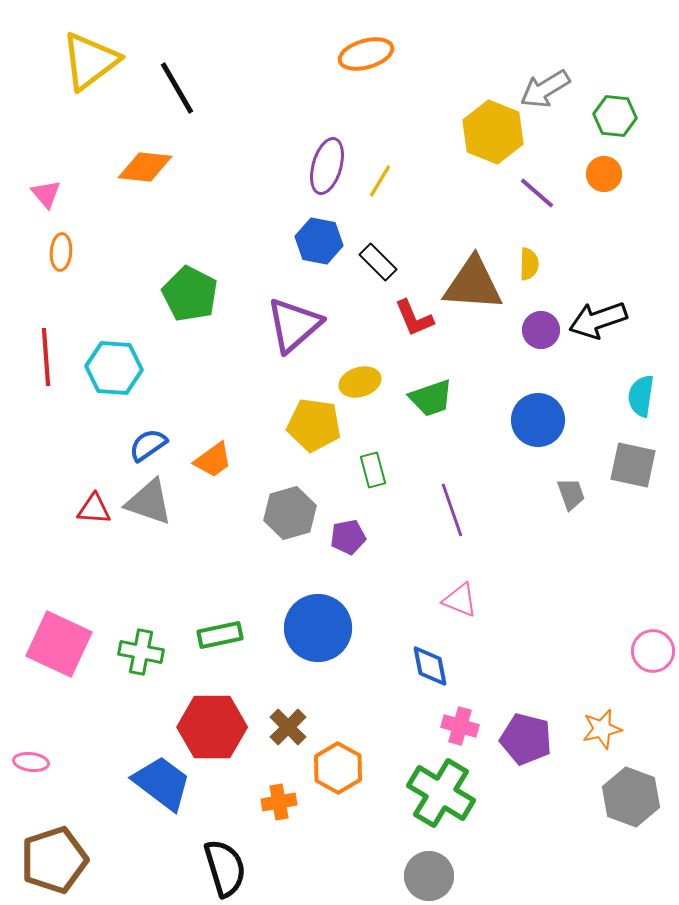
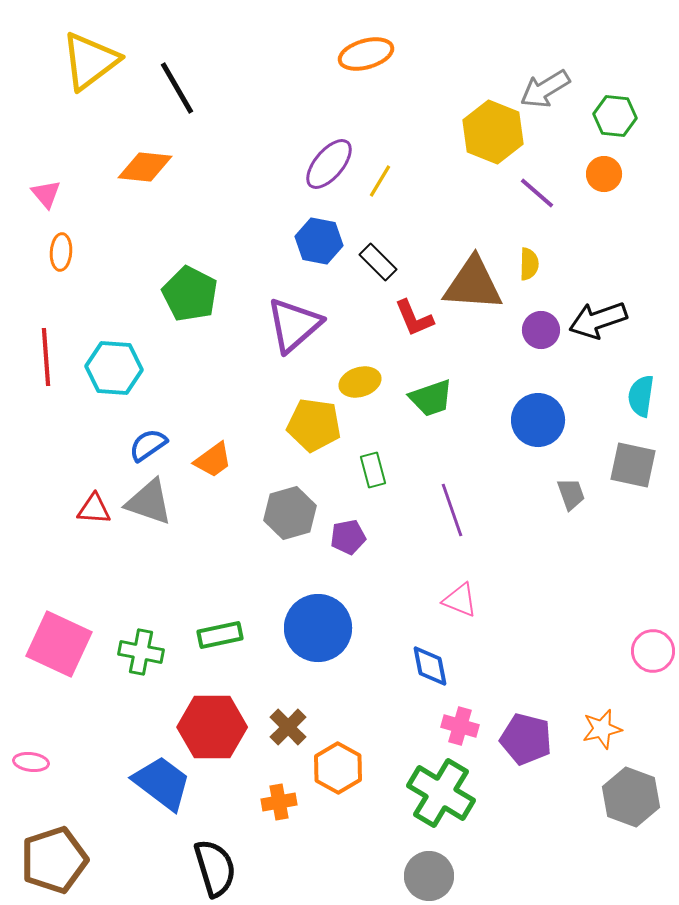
purple ellipse at (327, 166): moved 2 px right, 2 px up; rotated 24 degrees clockwise
black semicircle at (225, 868): moved 10 px left
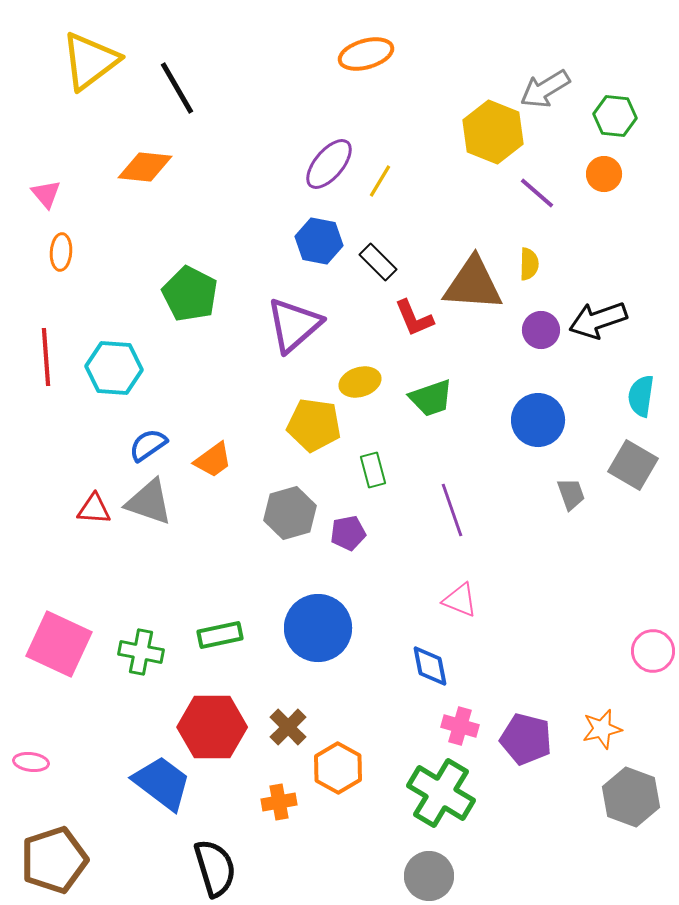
gray square at (633, 465): rotated 18 degrees clockwise
purple pentagon at (348, 537): moved 4 px up
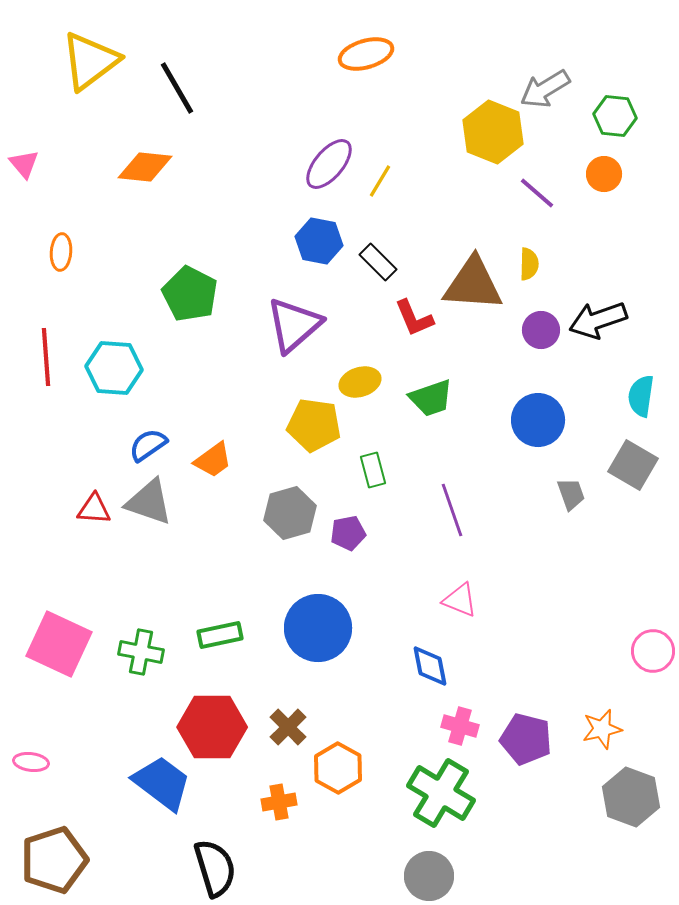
pink triangle at (46, 194): moved 22 px left, 30 px up
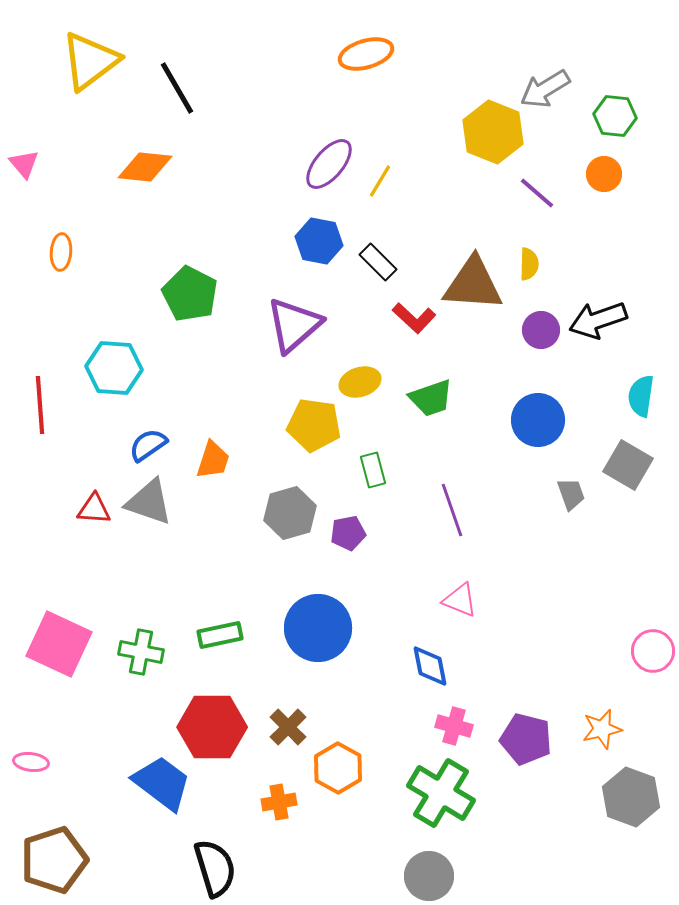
red L-shape at (414, 318): rotated 24 degrees counterclockwise
red line at (46, 357): moved 6 px left, 48 px down
orange trapezoid at (213, 460): rotated 36 degrees counterclockwise
gray square at (633, 465): moved 5 px left
pink cross at (460, 726): moved 6 px left
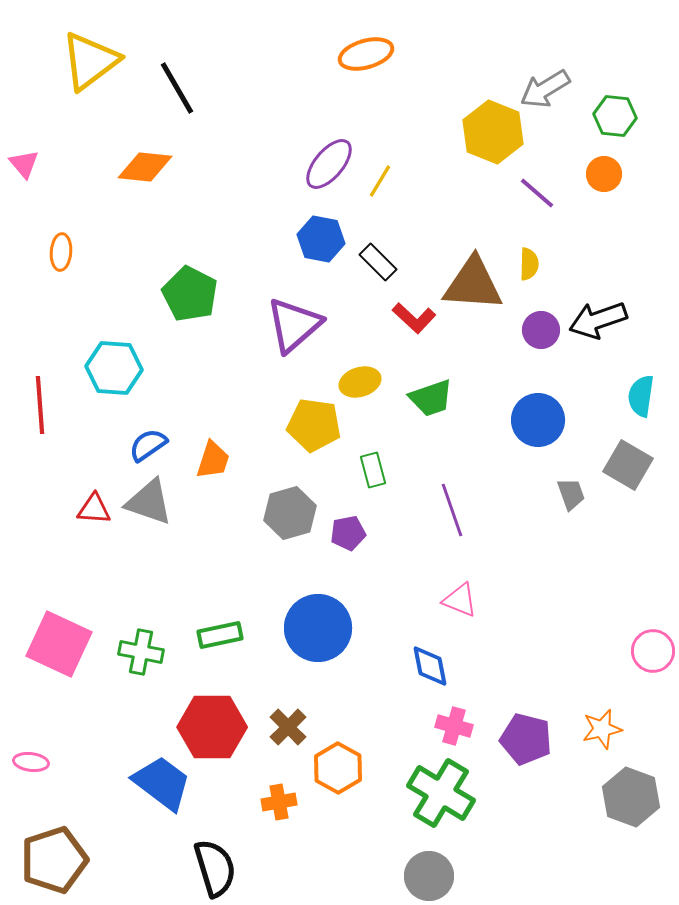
blue hexagon at (319, 241): moved 2 px right, 2 px up
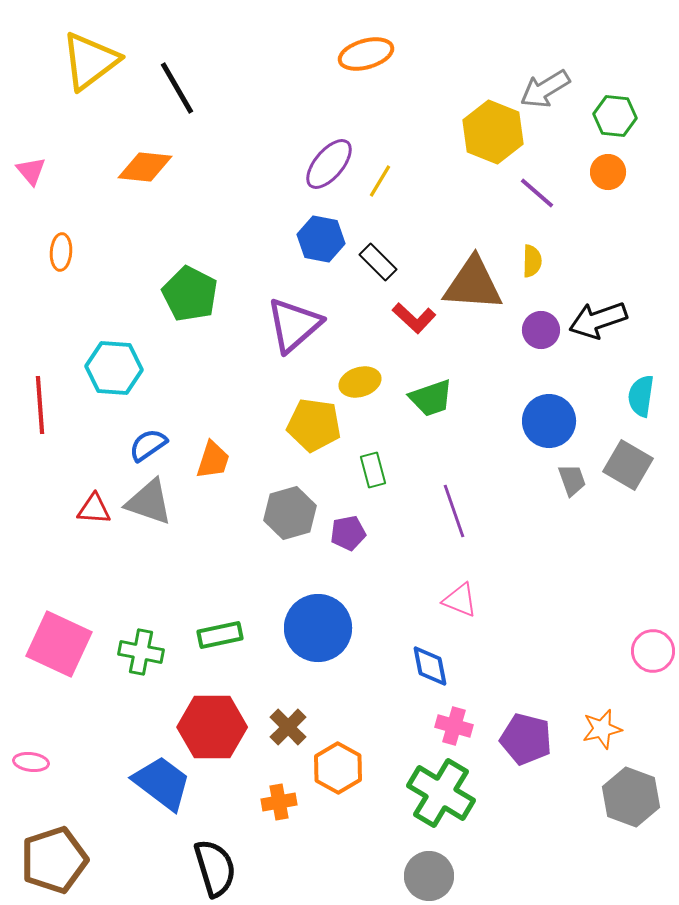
pink triangle at (24, 164): moved 7 px right, 7 px down
orange circle at (604, 174): moved 4 px right, 2 px up
yellow semicircle at (529, 264): moved 3 px right, 3 px up
blue circle at (538, 420): moved 11 px right, 1 px down
gray trapezoid at (571, 494): moved 1 px right, 14 px up
purple line at (452, 510): moved 2 px right, 1 px down
